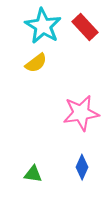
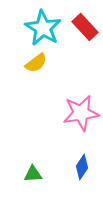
cyan star: moved 2 px down
blue diamond: rotated 10 degrees clockwise
green triangle: rotated 12 degrees counterclockwise
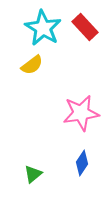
yellow semicircle: moved 4 px left, 2 px down
blue diamond: moved 4 px up
green triangle: rotated 36 degrees counterclockwise
